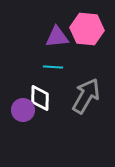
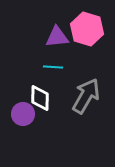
pink hexagon: rotated 12 degrees clockwise
purple circle: moved 4 px down
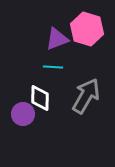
purple triangle: moved 2 px down; rotated 15 degrees counterclockwise
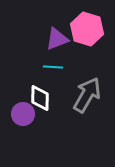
gray arrow: moved 1 px right, 1 px up
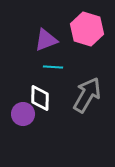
purple triangle: moved 11 px left, 1 px down
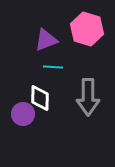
gray arrow: moved 1 px right, 2 px down; rotated 150 degrees clockwise
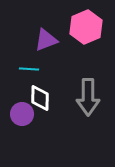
pink hexagon: moved 1 px left, 2 px up; rotated 20 degrees clockwise
cyan line: moved 24 px left, 2 px down
purple circle: moved 1 px left
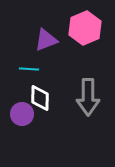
pink hexagon: moved 1 px left, 1 px down
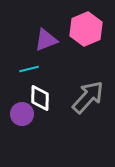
pink hexagon: moved 1 px right, 1 px down
cyan line: rotated 18 degrees counterclockwise
gray arrow: rotated 138 degrees counterclockwise
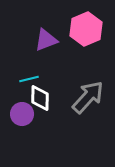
cyan line: moved 10 px down
